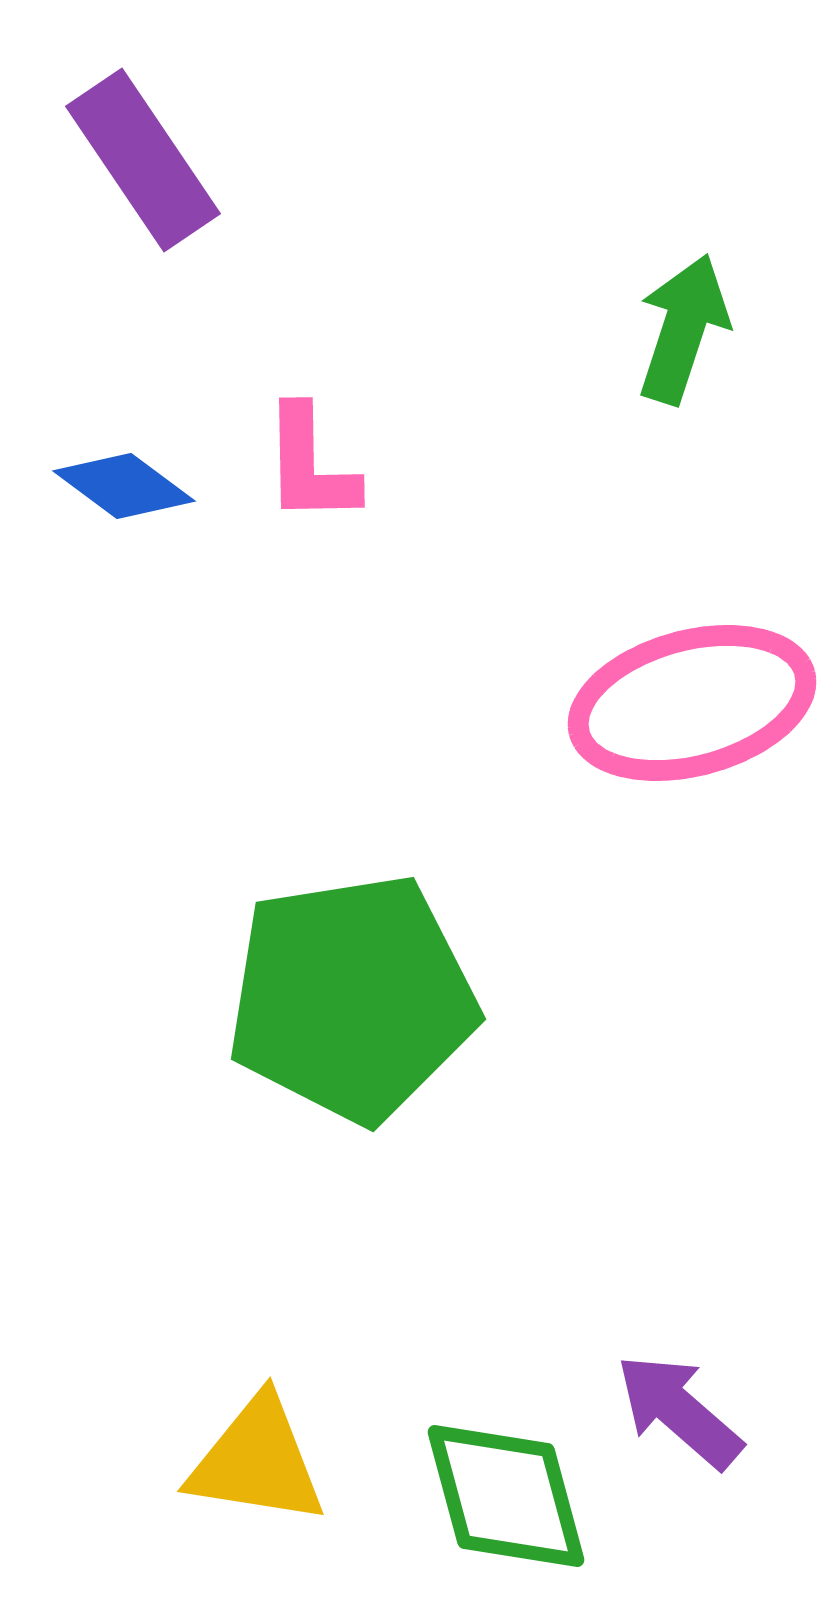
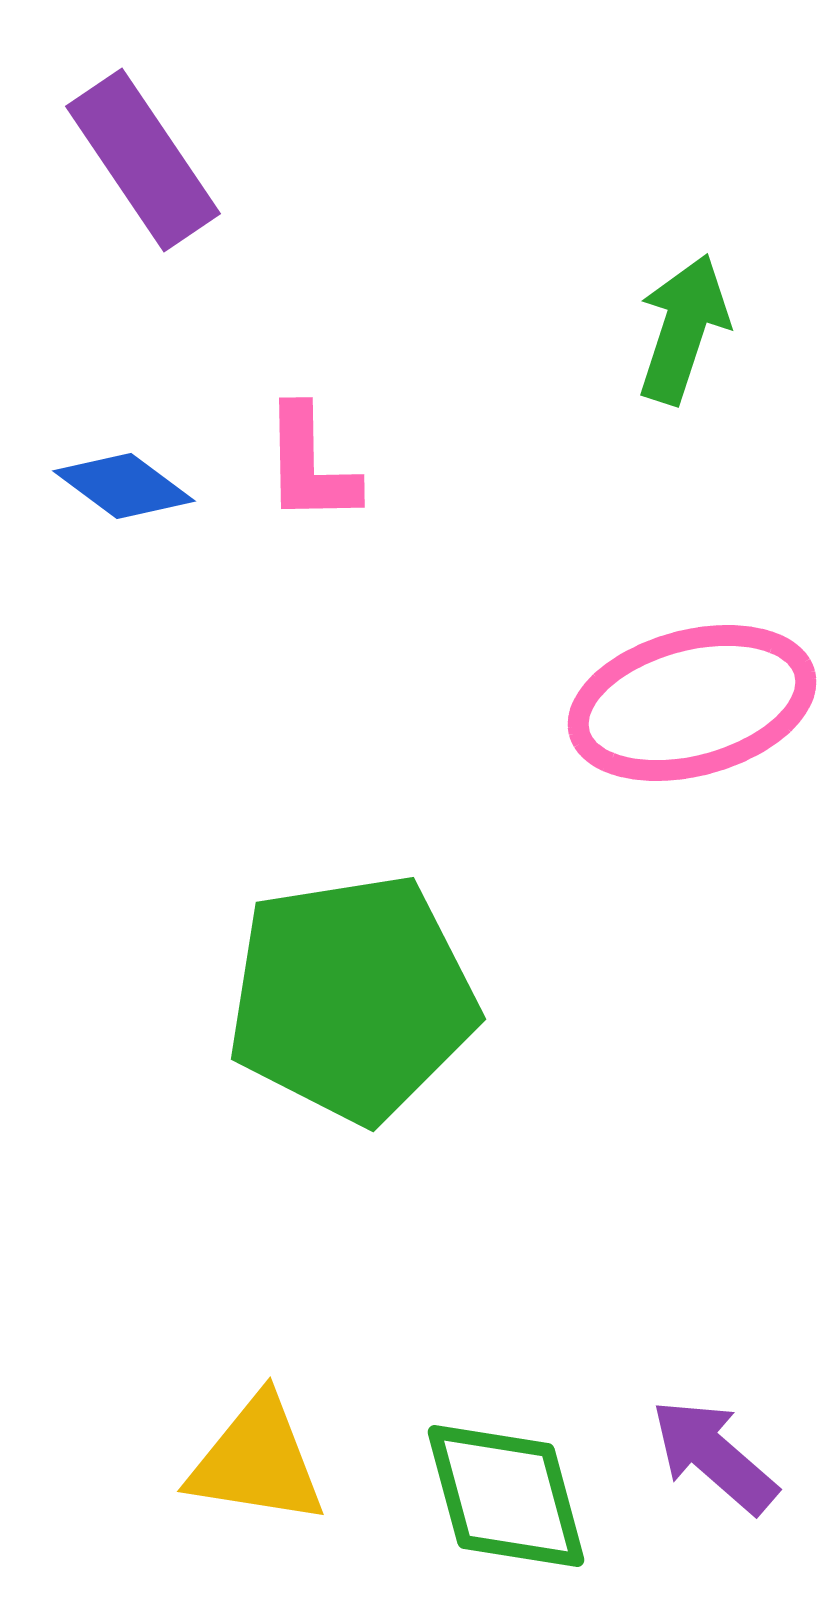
purple arrow: moved 35 px right, 45 px down
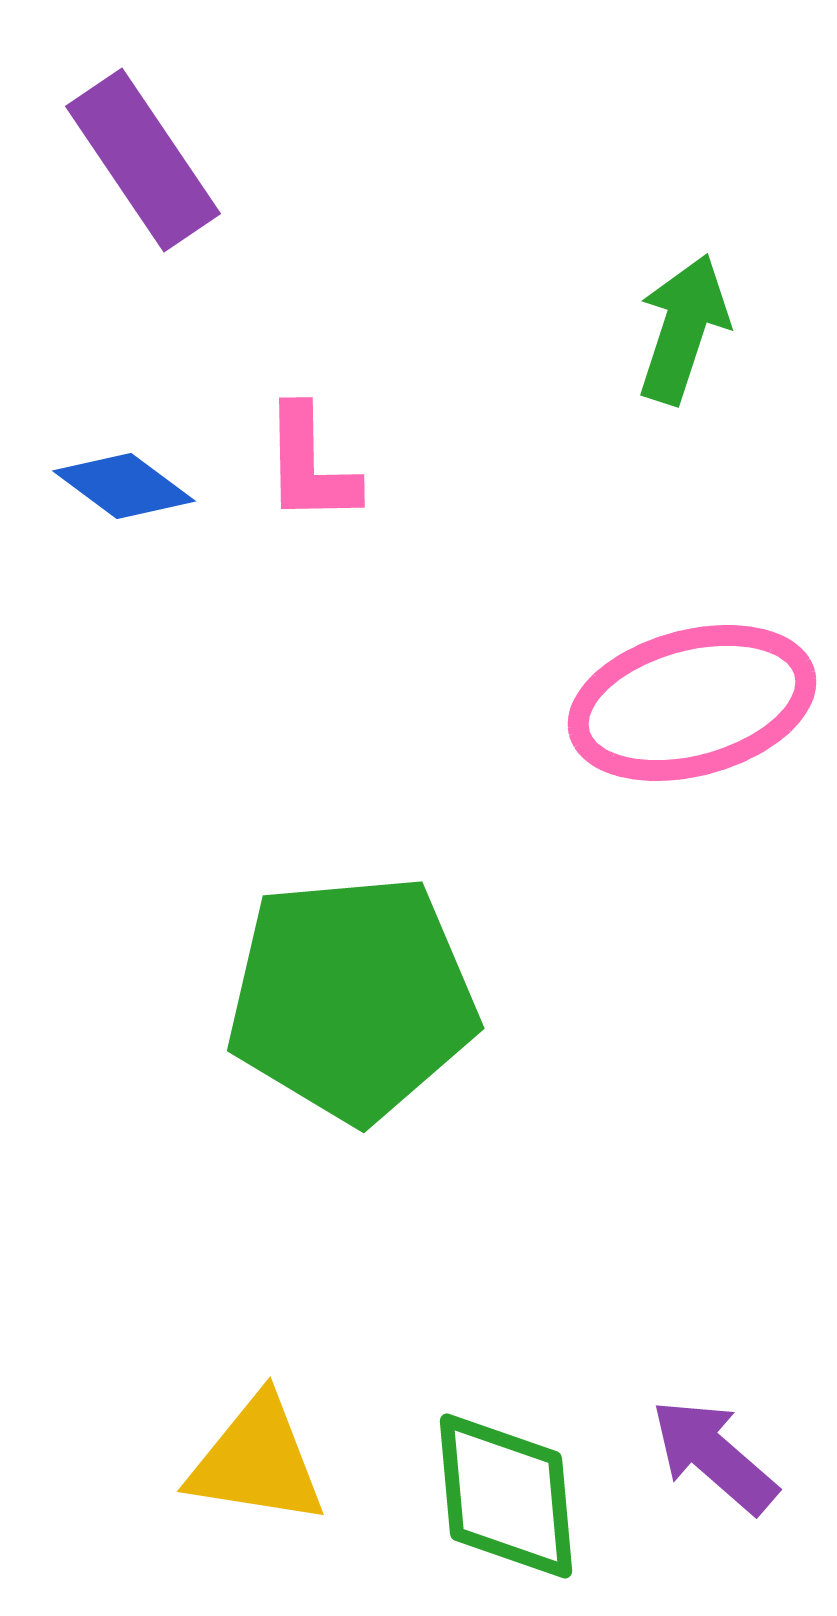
green pentagon: rotated 4 degrees clockwise
green diamond: rotated 10 degrees clockwise
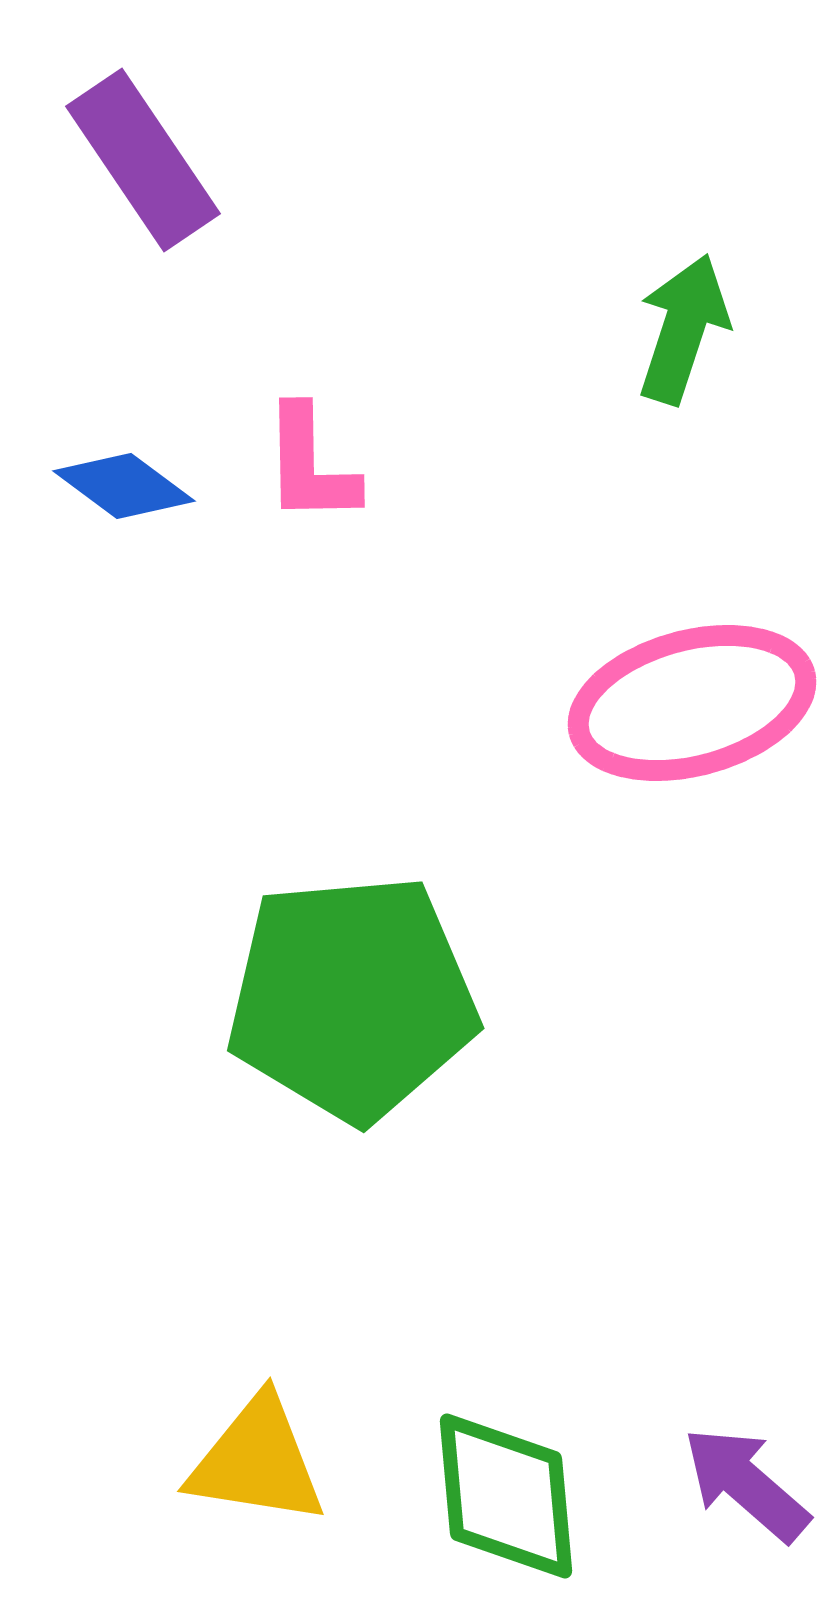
purple arrow: moved 32 px right, 28 px down
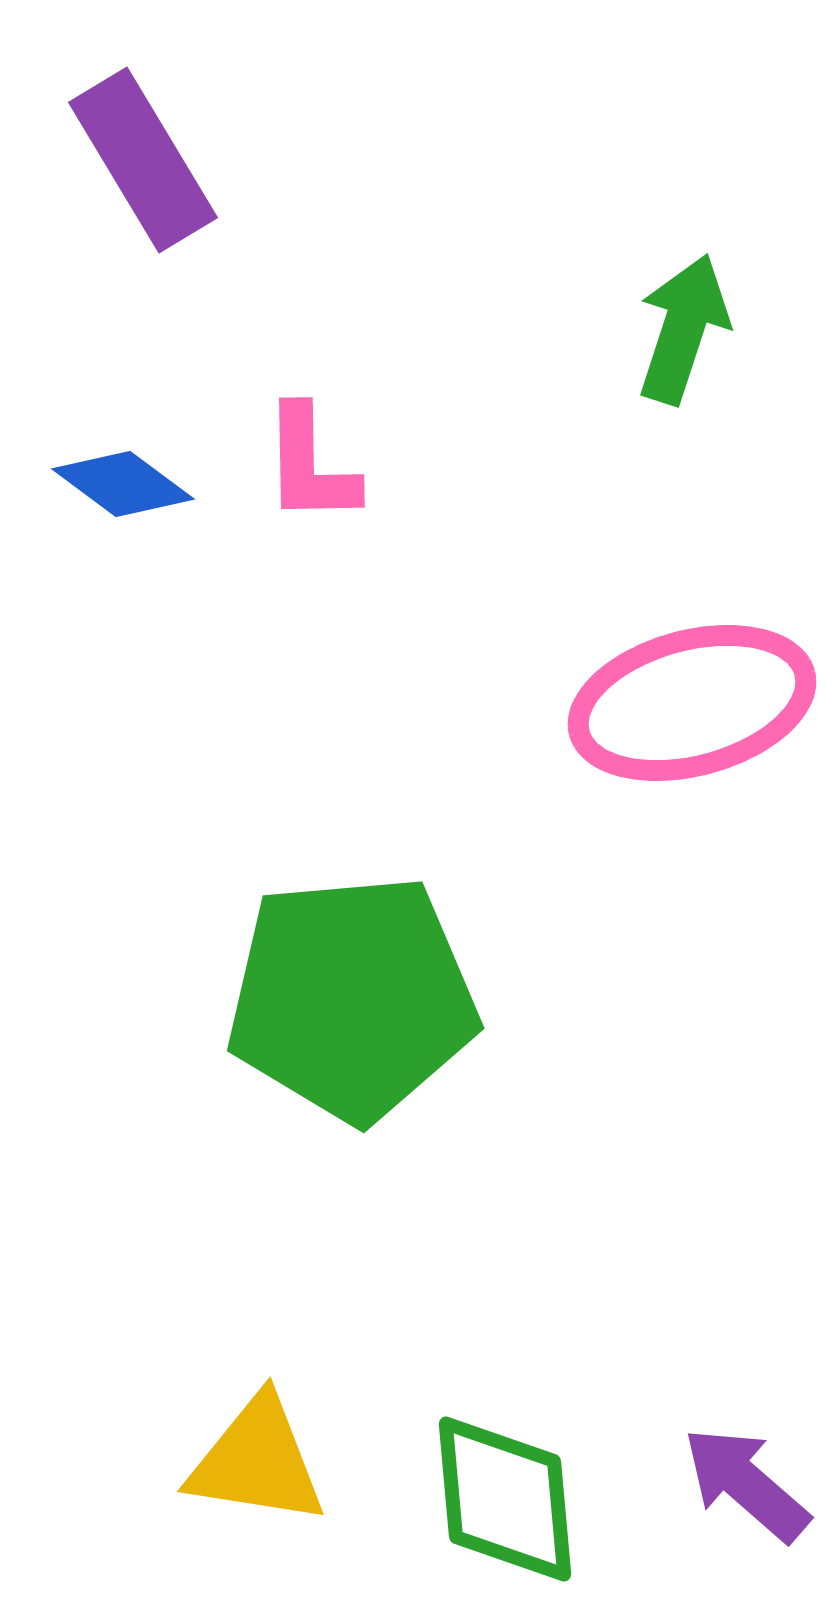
purple rectangle: rotated 3 degrees clockwise
blue diamond: moved 1 px left, 2 px up
green diamond: moved 1 px left, 3 px down
